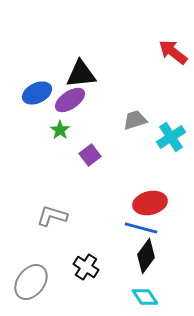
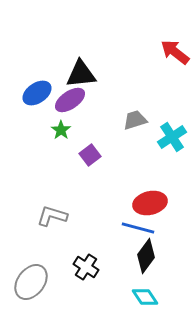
red arrow: moved 2 px right
blue ellipse: rotated 8 degrees counterclockwise
green star: moved 1 px right
cyan cross: moved 1 px right
blue line: moved 3 px left
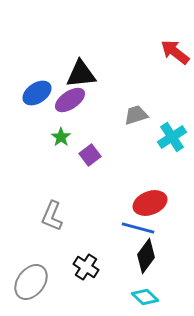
gray trapezoid: moved 1 px right, 5 px up
green star: moved 7 px down
red ellipse: rotated 8 degrees counterclockwise
gray L-shape: rotated 84 degrees counterclockwise
cyan diamond: rotated 12 degrees counterclockwise
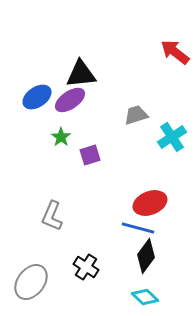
blue ellipse: moved 4 px down
purple square: rotated 20 degrees clockwise
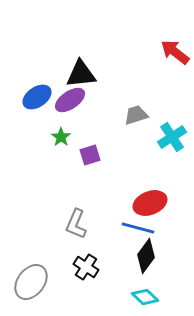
gray L-shape: moved 24 px right, 8 px down
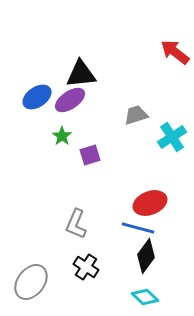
green star: moved 1 px right, 1 px up
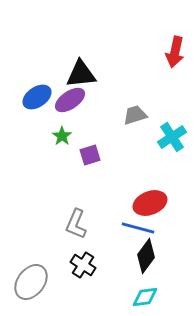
red arrow: rotated 116 degrees counterclockwise
gray trapezoid: moved 1 px left
black cross: moved 3 px left, 2 px up
cyan diamond: rotated 52 degrees counterclockwise
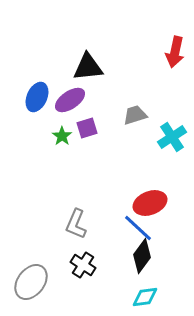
black triangle: moved 7 px right, 7 px up
blue ellipse: rotated 32 degrees counterclockwise
purple square: moved 3 px left, 27 px up
blue line: rotated 28 degrees clockwise
black diamond: moved 4 px left
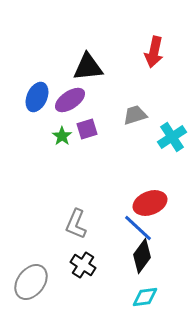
red arrow: moved 21 px left
purple square: moved 1 px down
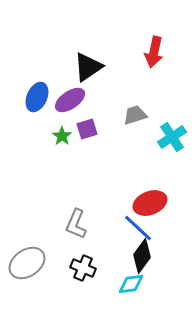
black triangle: rotated 28 degrees counterclockwise
black cross: moved 3 px down; rotated 10 degrees counterclockwise
gray ellipse: moved 4 px left, 19 px up; rotated 18 degrees clockwise
cyan diamond: moved 14 px left, 13 px up
